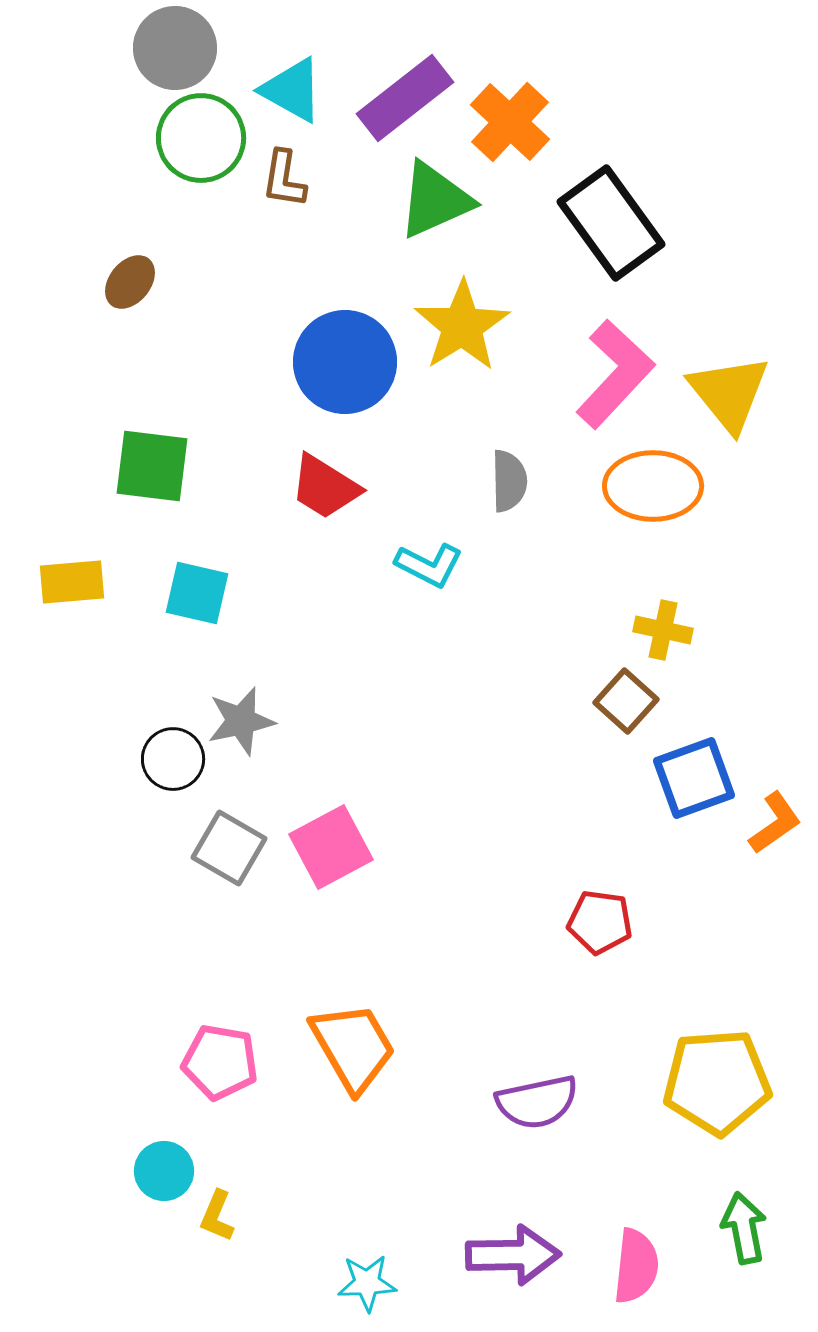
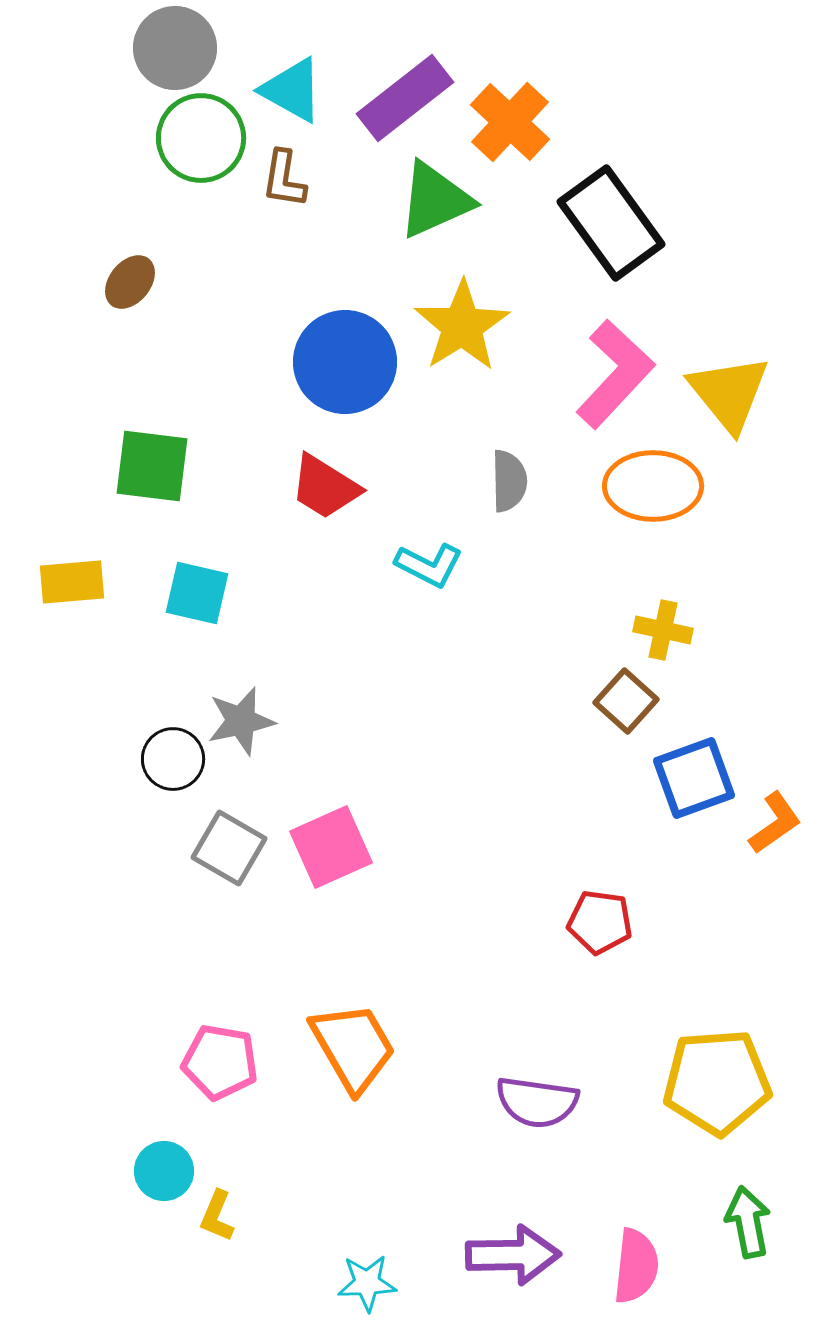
pink square: rotated 4 degrees clockwise
purple semicircle: rotated 20 degrees clockwise
green arrow: moved 4 px right, 6 px up
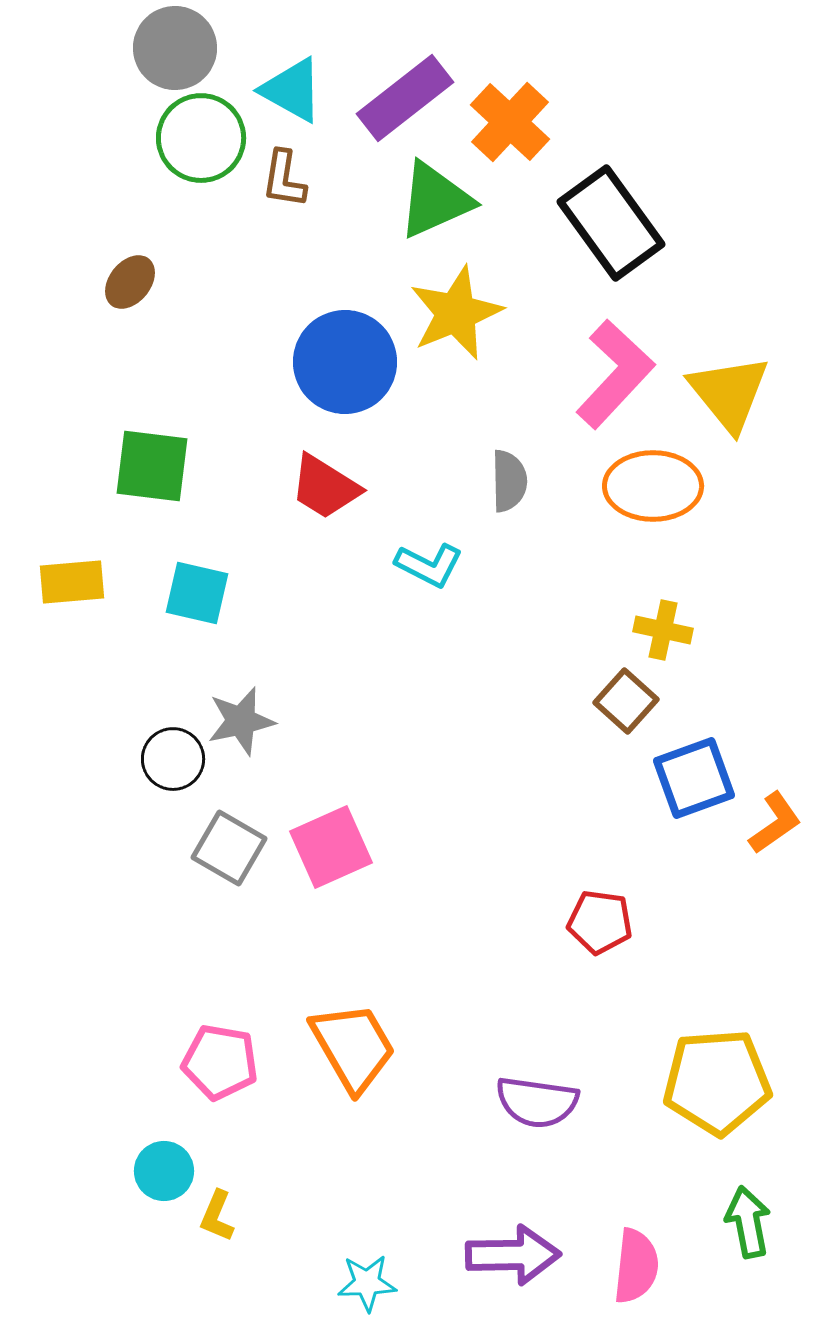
yellow star: moved 6 px left, 13 px up; rotated 10 degrees clockwise
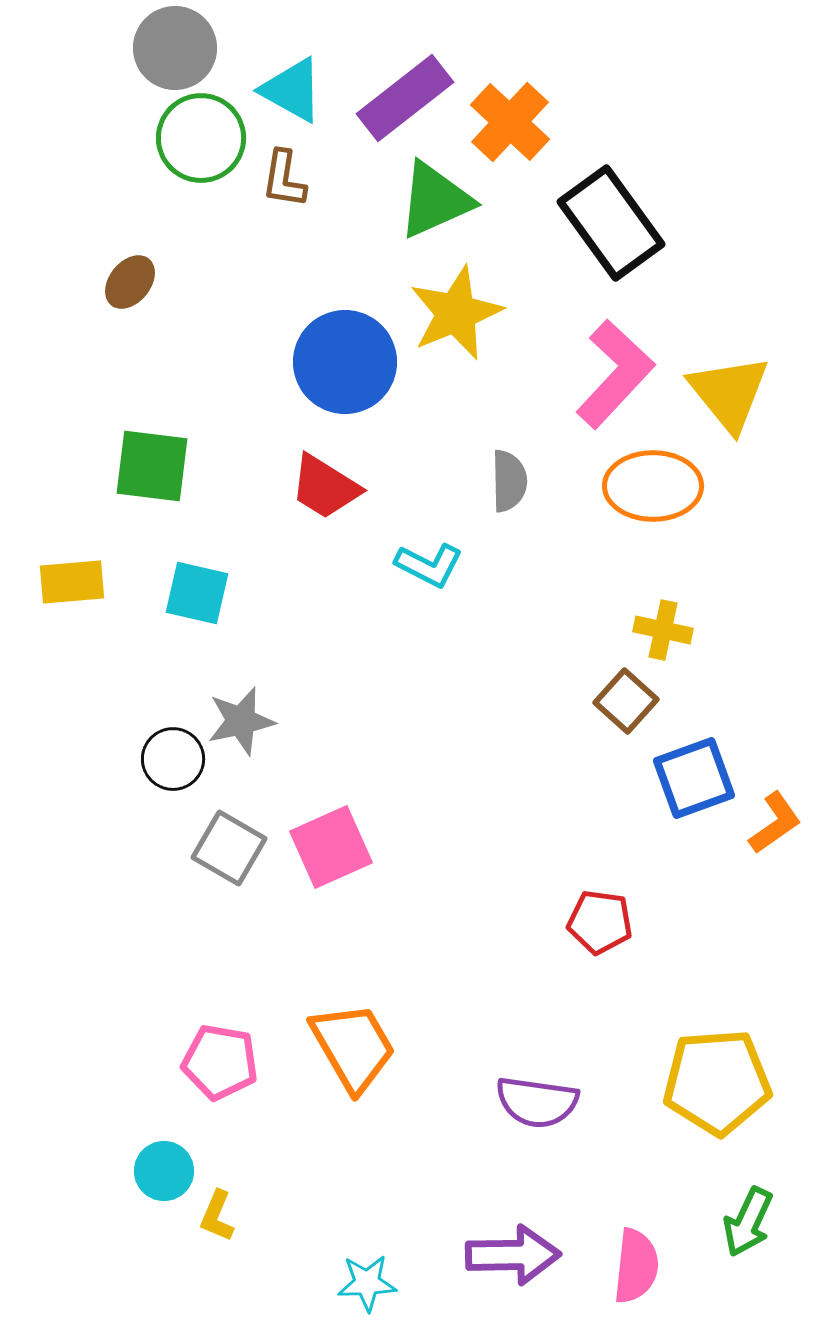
green arrow: rotated 144 degrees counterclockwise
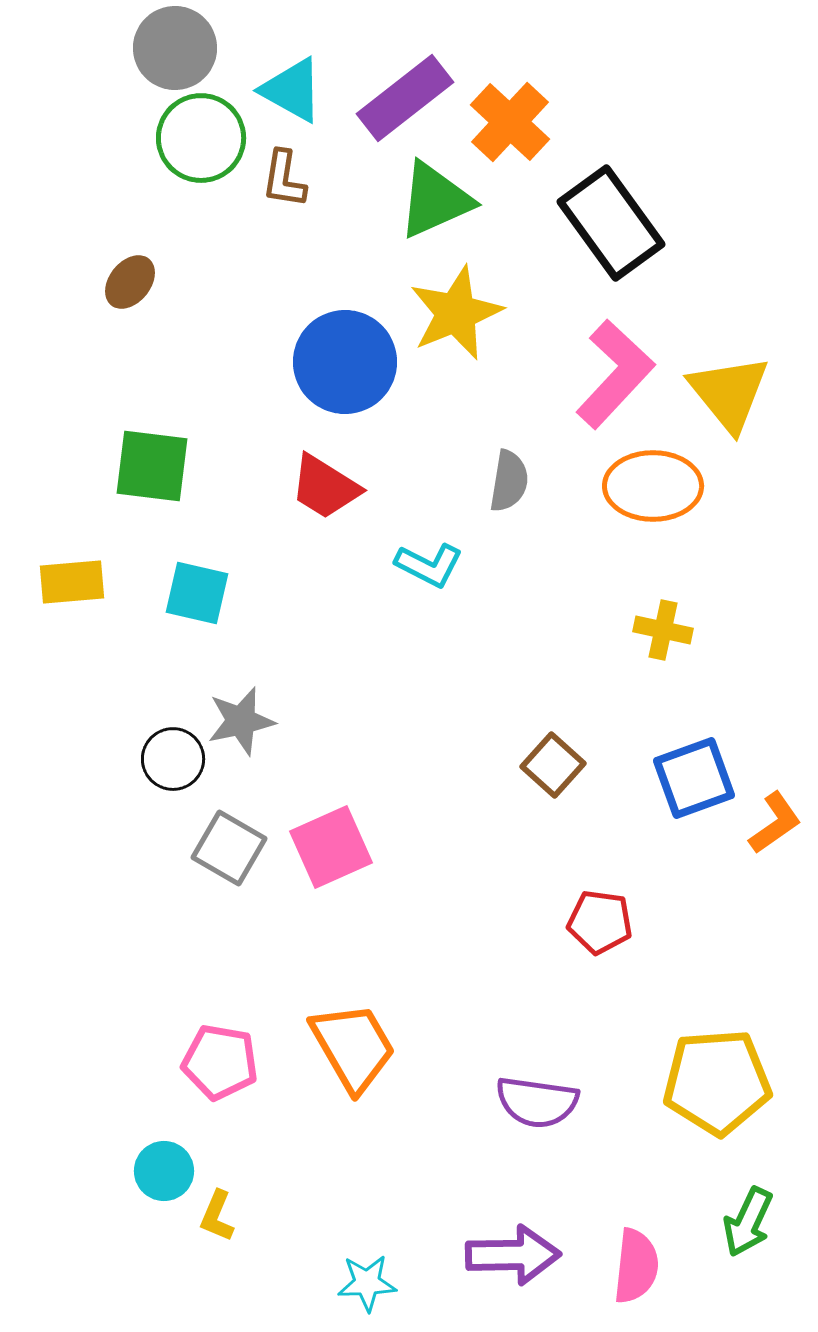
gray semicircle: rotated 10 degrees clockwise
brown square: moved 73 px left, 64 px down
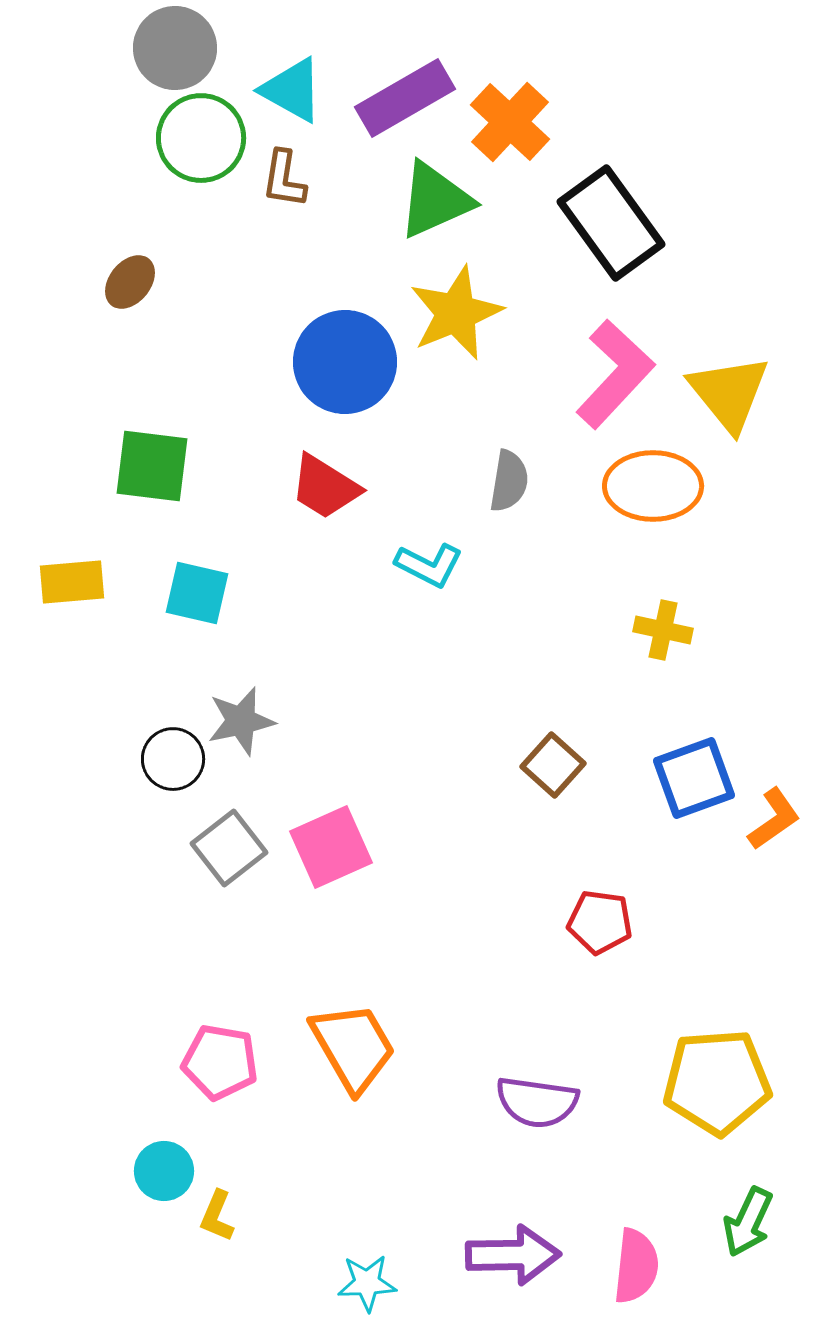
purple rectangle: rotated 8 degrees clockwise
orange L-shape: moved 1 px left, 4 px up
gray square: rotated 22 degrees clockwise
